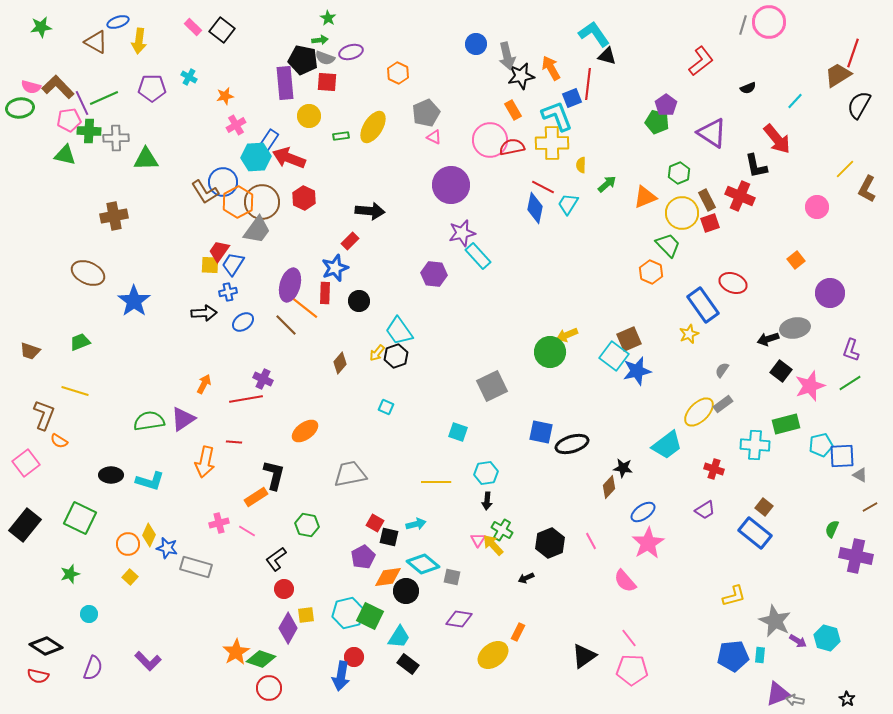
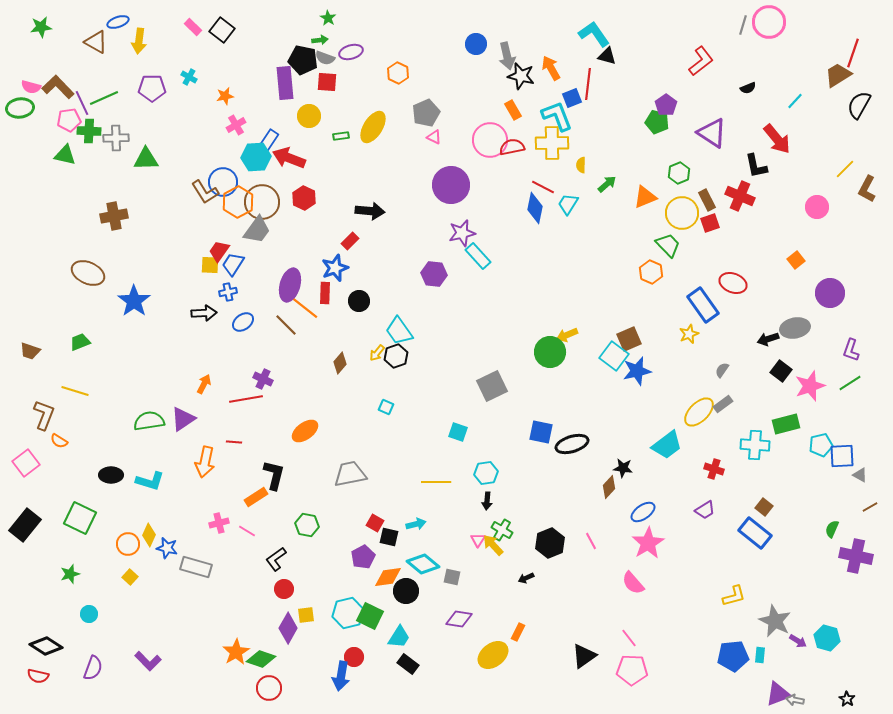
black star at (521, 76): rotated 24 degrees clockwise
pink semicircle at (625, 581): moved 8 px right, 2 px down
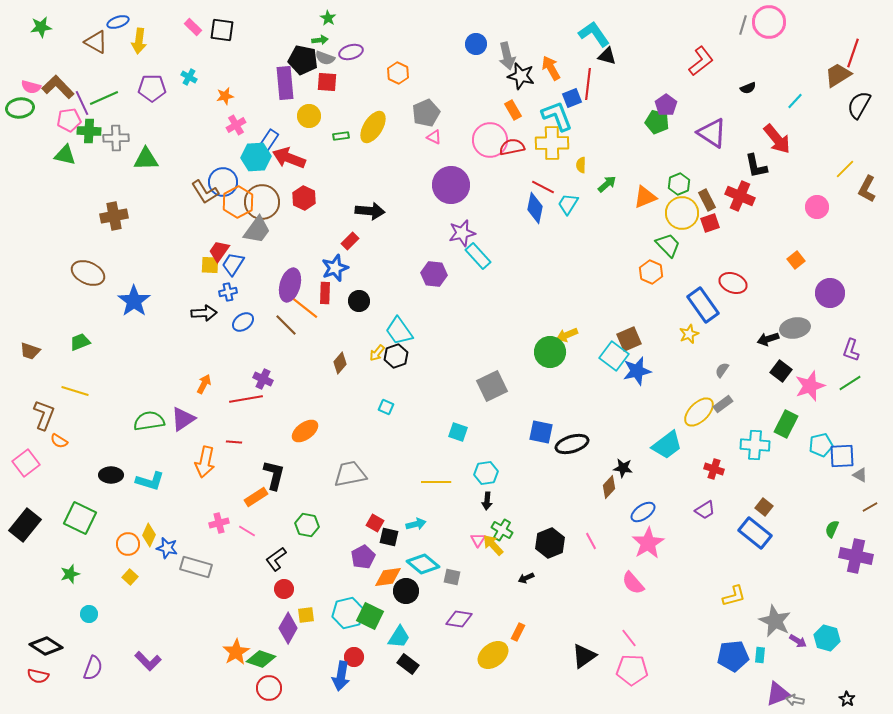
black square at (222, 30): rotated 30 degrees counterclockwise
green hexagon at (679, 173): moved 11 px down
green rectangle at (786, 424): rotated 48 degrees counterclockwise
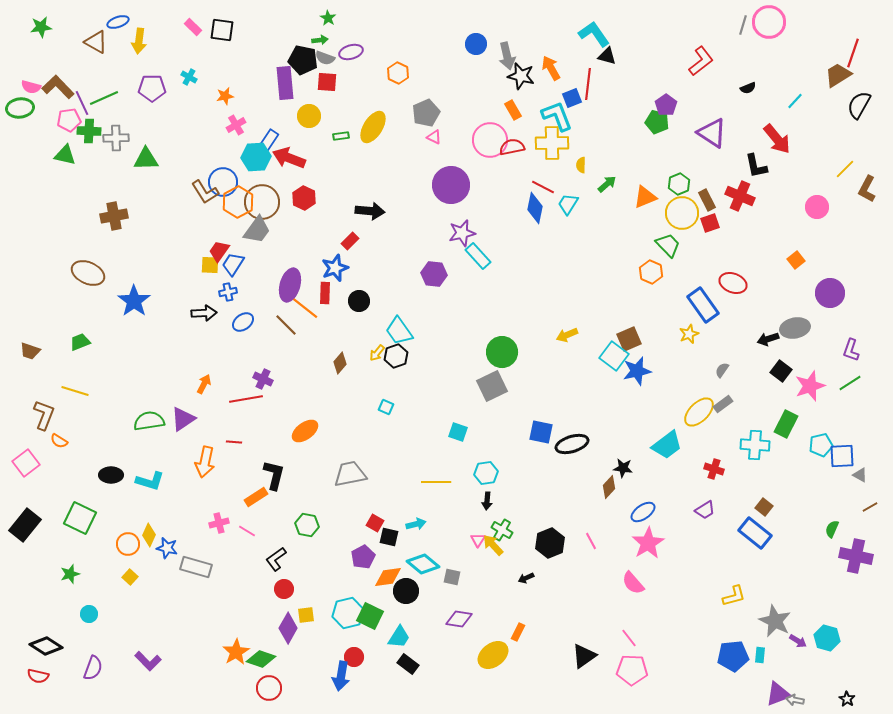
green circle at (550, 352): moved 48 px left
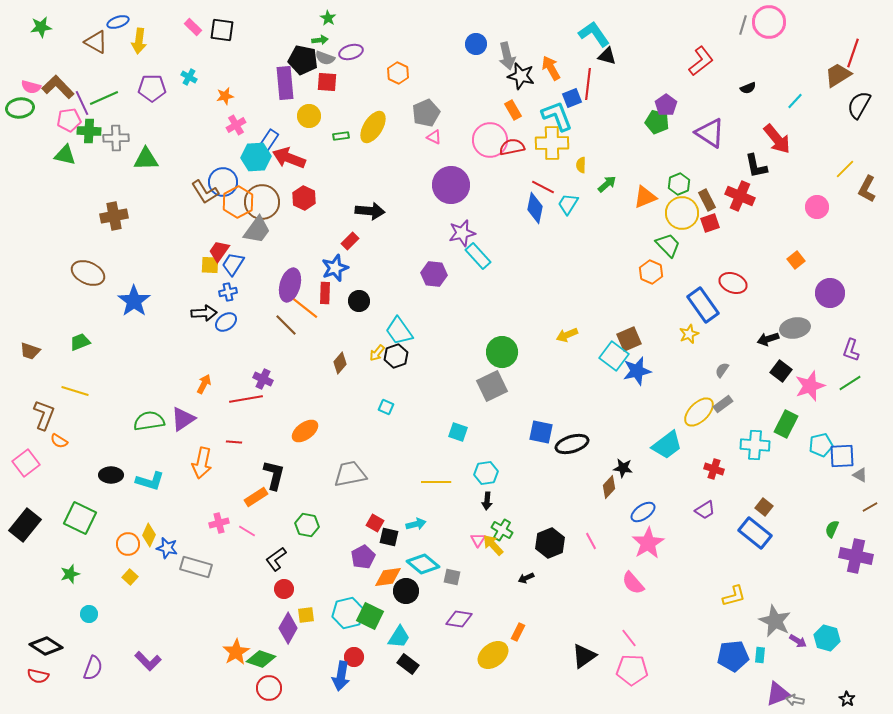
purple triangle at (712, 133): moved 2 px left
blue ellipse at (243, 322): moved 17 px left
orange arrow at (205, 462): moved 3 px left, 1 px down
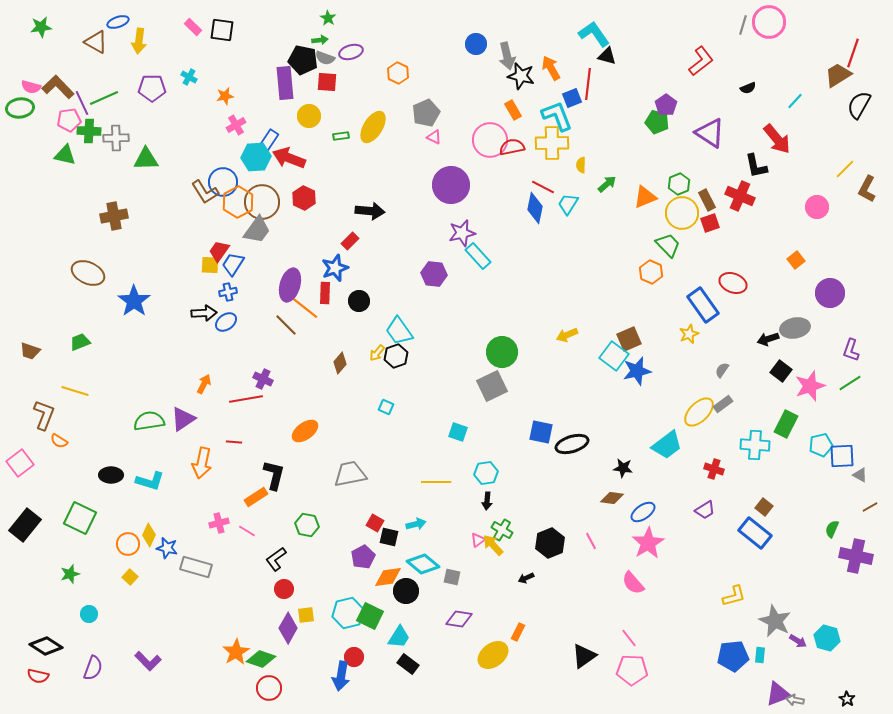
pink square at (26, 463): moved 6 px left
brown diamond at (609, 487): moved 3 px right, 11 px down; rotated 55 degrees clockwise
pink triangle at (478, 540): rotated 21 degrees clockwise
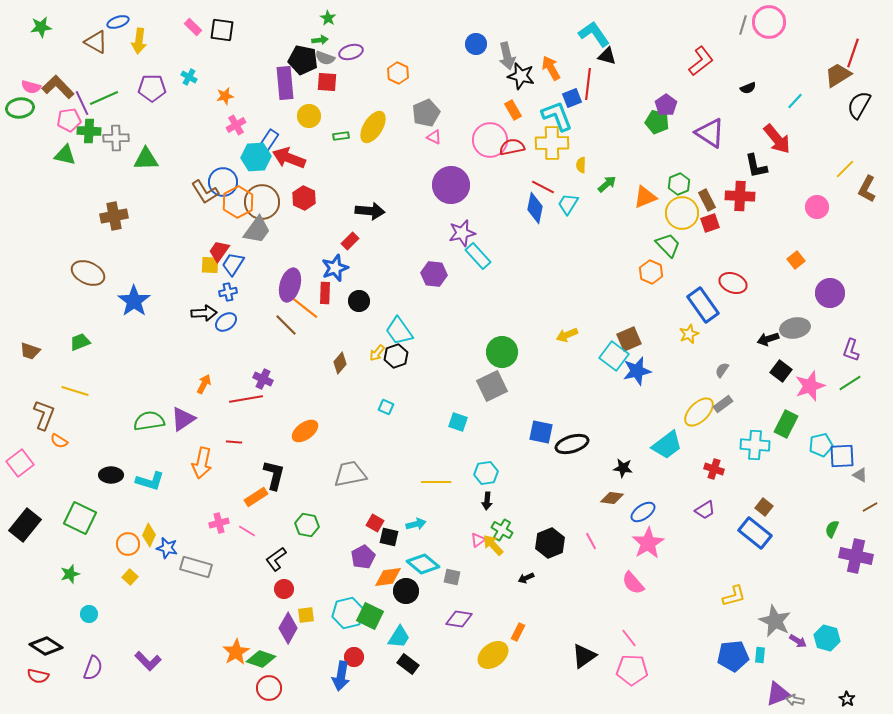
red cross at (740, 196): rotated 20 degrees counterclockwise
cyan square at (458, 432): moved 10 px up
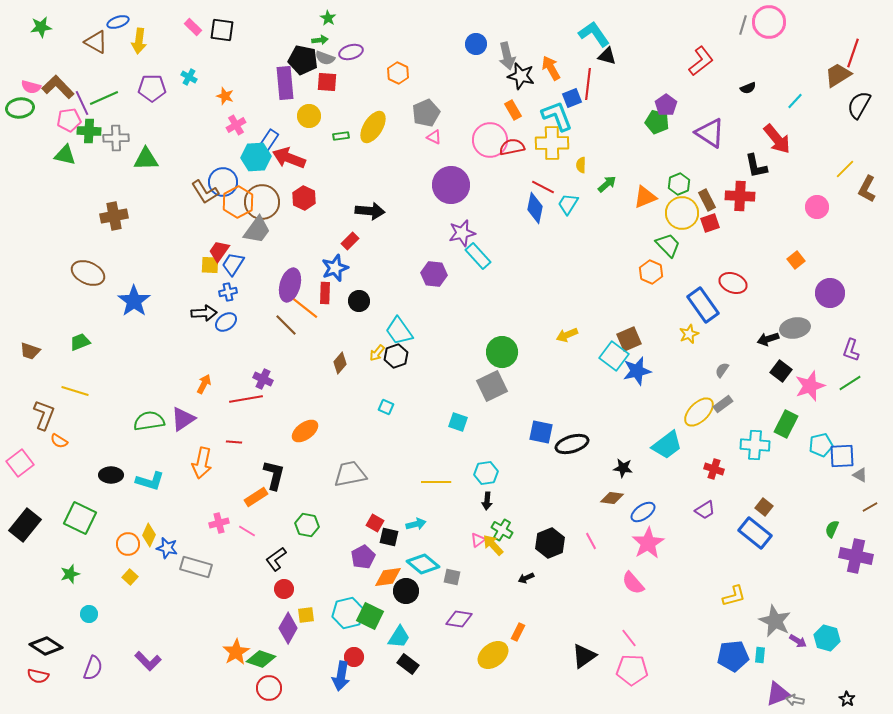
orange star at (225, 96): rotated 30 degrees clockwise
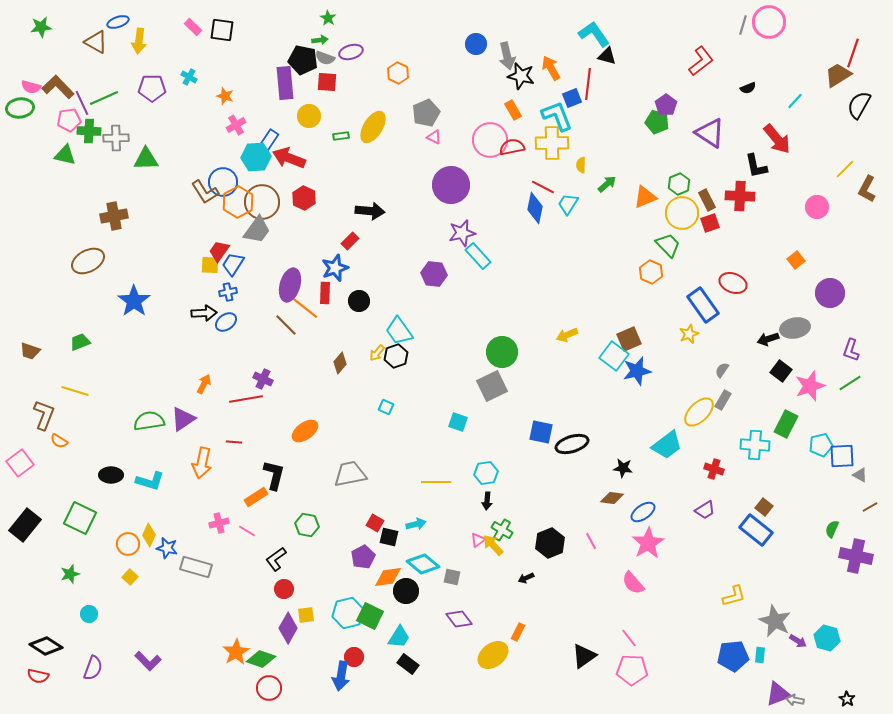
brown ellipse at (88, 273): moved 12 px up; rotated 52 degrees counterclockwise
gray rectangle at (723, 404): moved 4 px up; rotated 24 degrees counterclockwise
blue rectangle at (755, 533): moved 1 px right, 3 px up
purple diamond at (459, 619): rotated 44 degrees clockwise
